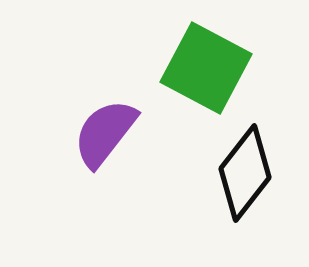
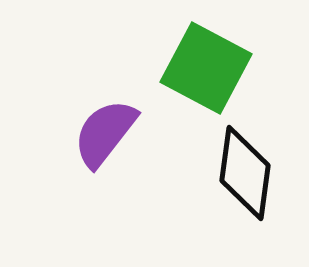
black diamond: rotated 30 degrees counterclockwise
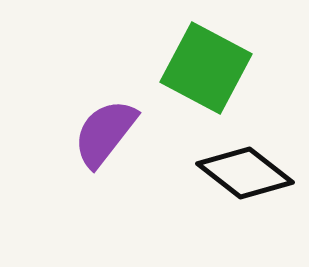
black diamond: rotated 60 degrees counterclockwise
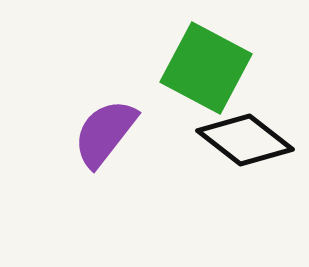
black diamond: moved 33 px up
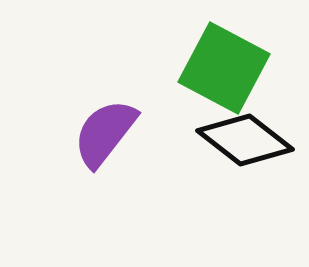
green square: moved 18 px right
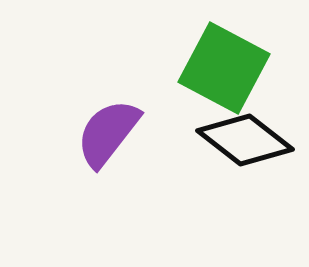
purple semicircle: moved 3 px right
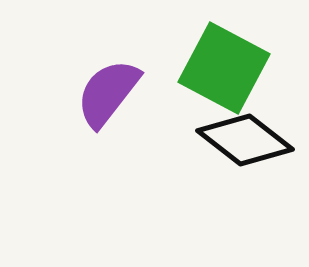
purple semicircle: moved 40 px up
